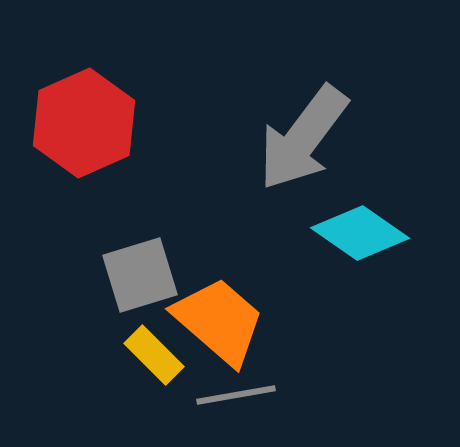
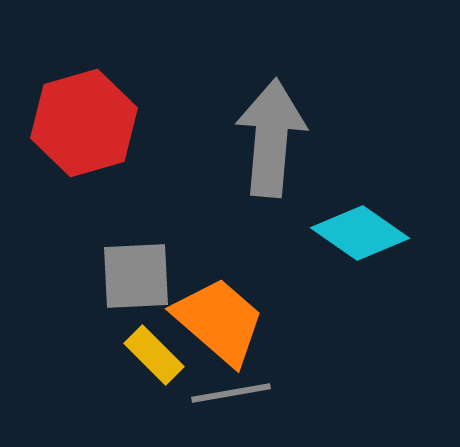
red hexagon: rotated 8 degrees clockwise
gray arrow: moved 32 px left; rotated 148 degrees clockwise
gray square: moved 4 px left, 1 px down; rotated 14 degrees clockwise
gray line: moved 5 px left, 2 px up
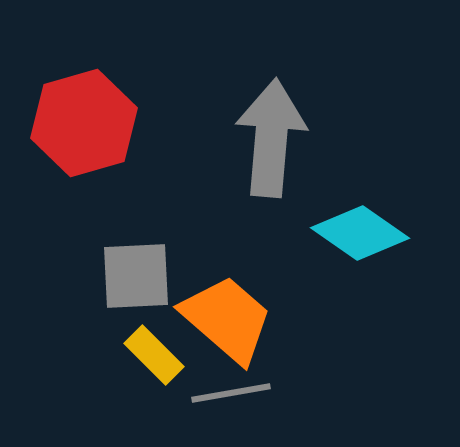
orange trapezoid: moved 8 px right, 2 px up
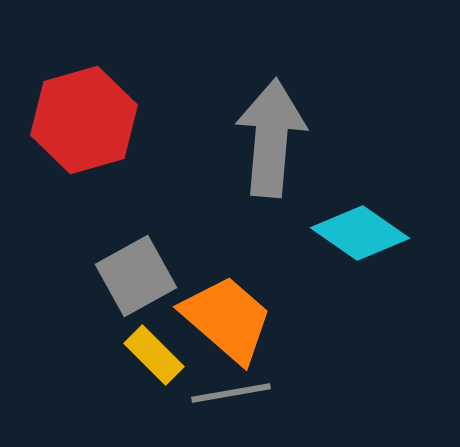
red hexagon: moved 3 px up
gray square: rotated 26 degrees counterclockwise
